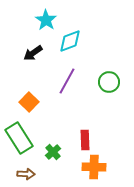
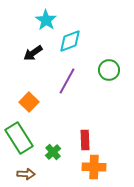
green circle: moved 12 px up
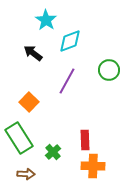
black arrow: rotated 72 degrees clockwise
orange cross: moved 1 px left, 1 px up
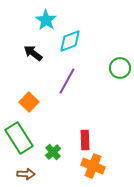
green circle: moved 11 px right, 2 px up
orange cross: rotated 20 degrees clockwise
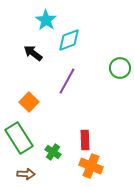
cyan diamond: moved 1 px left, 1 px up
green cross: rotated 14 degrees counterclockwise
orange cross: moved 2 px left
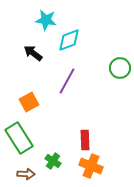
cyan star: rotated 25 degrees counterclockwise
orange square: rotated 18 degrees clockwise
green cross: moved 9 px down
